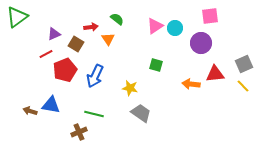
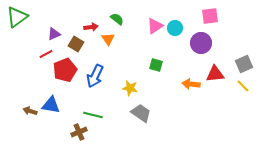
green line: moved 1 px left, 1 px down
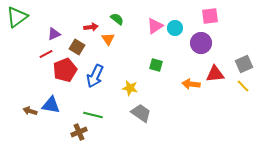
brown square: moved 1 px right, 3 px down
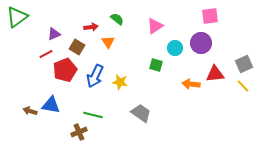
cyan circle: moved 20 px down
orange triangle: moved 3 px down
yellow star: moved 10 px left, 6 px up
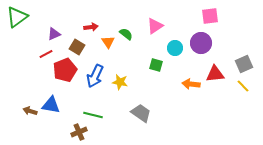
green semicircle: moved 9 px right, 15 px down
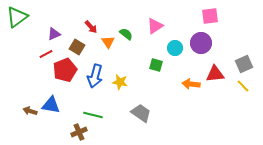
red arrow: rotated 56 degrees clockwise
blue arrow: rotated 10 degrees counterclockwise
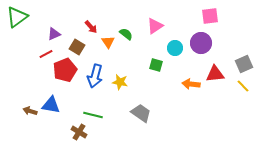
brown cross: rotated 35 degrees counterclockwise
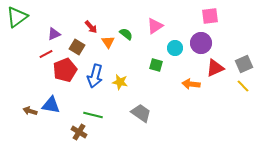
red triangle: moved 6 px up; rotated 18 degrees counterclockwise
